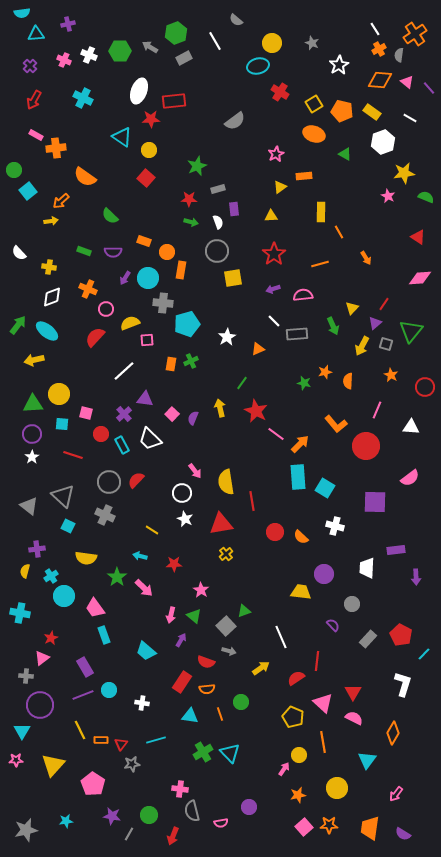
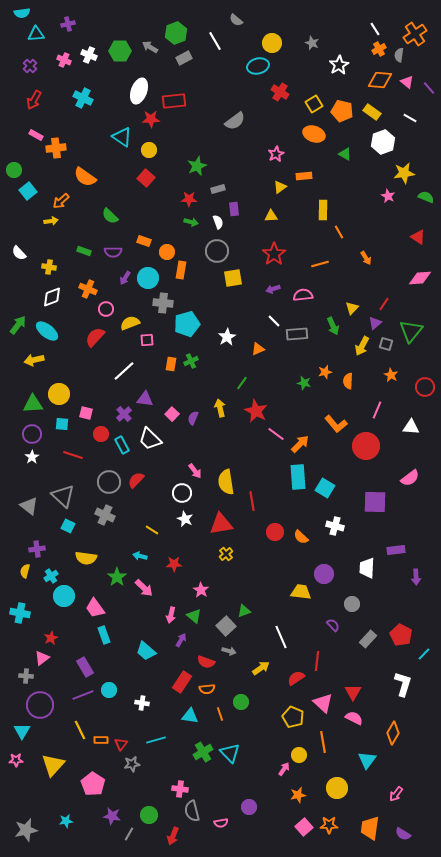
yellow rectangle at (321, 212): moved 2 px right, 2 px up
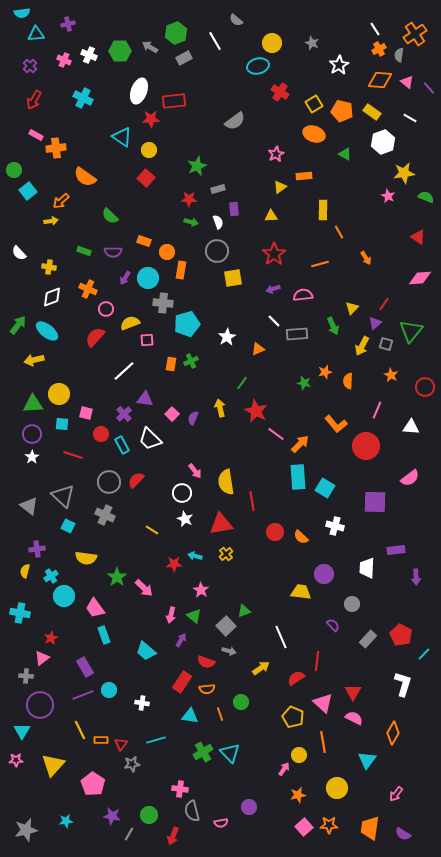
cyan arrow at (140, 556): moved 55 px right
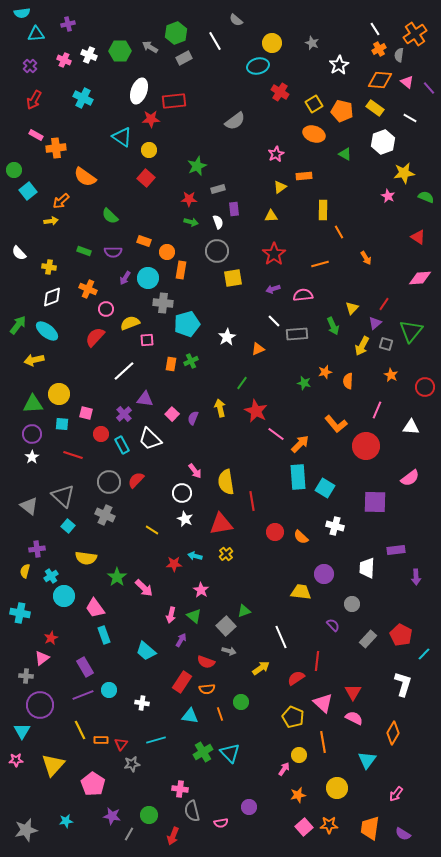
yellow rectangle at (372, 112): moved 3 px right, 4 px up
cyan square at (68, 526): rotated 16 degrees clockwise
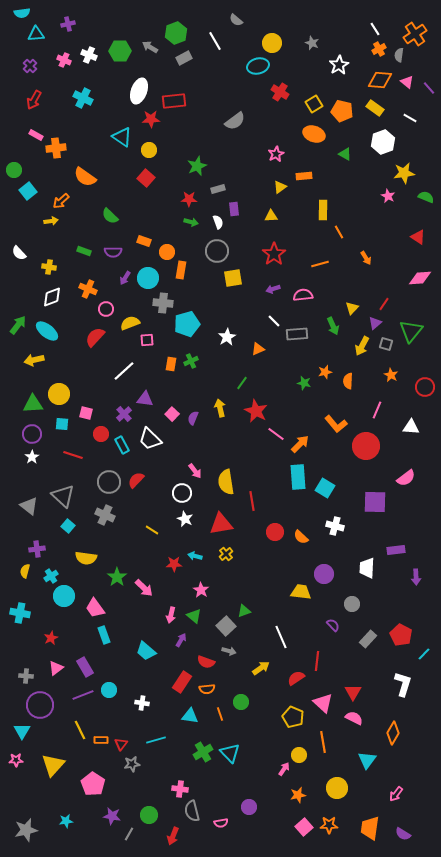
pink semicircle at (410, 478): moved 4 px left
pink triangle at (42, 658): moved 14 px right, 10 px down
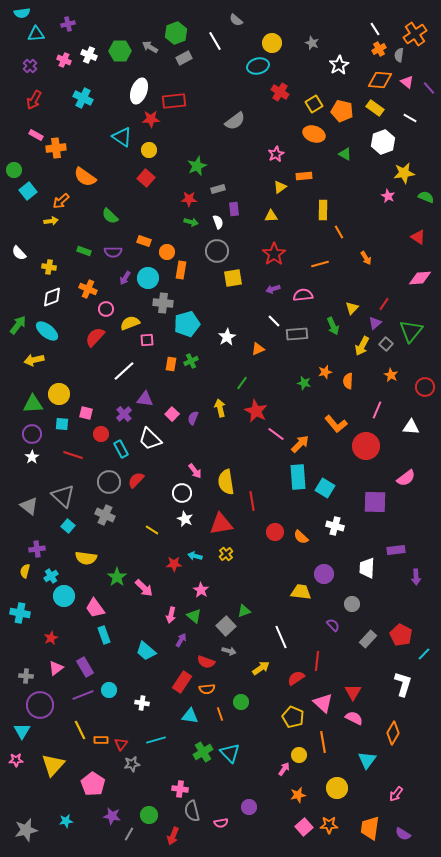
gray square at (386, 344): rotated 24 degrees clockwise
cyan rectangle at (122, 445): moved 1 px left, 4 px down
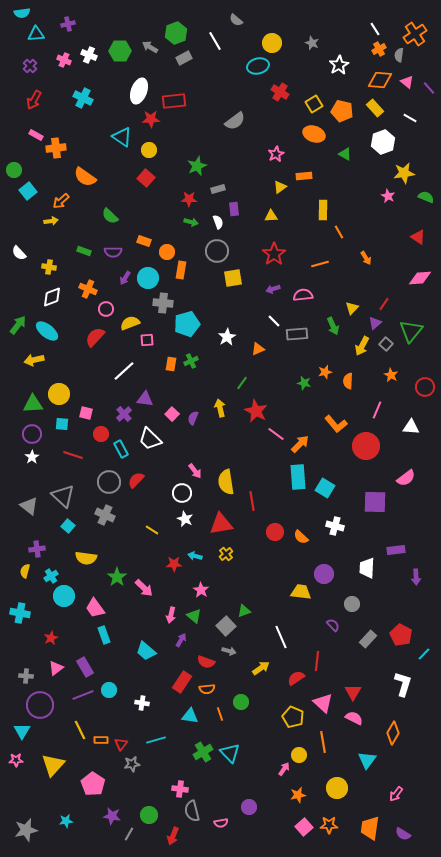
yellow rectangle at (375, 108): rotated 12 degrees clockwise
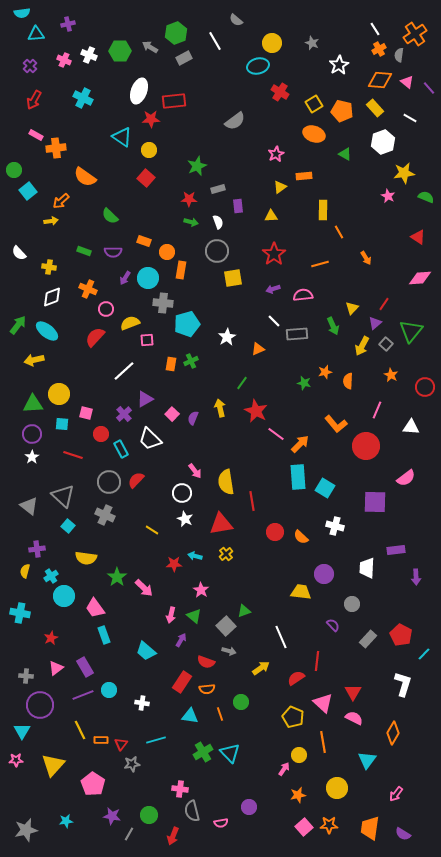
purple rectangle at (234, 209): moved 4 px right, 3 px up
purple triangle at (145, 399): rotated 36 degrees counterclockwise
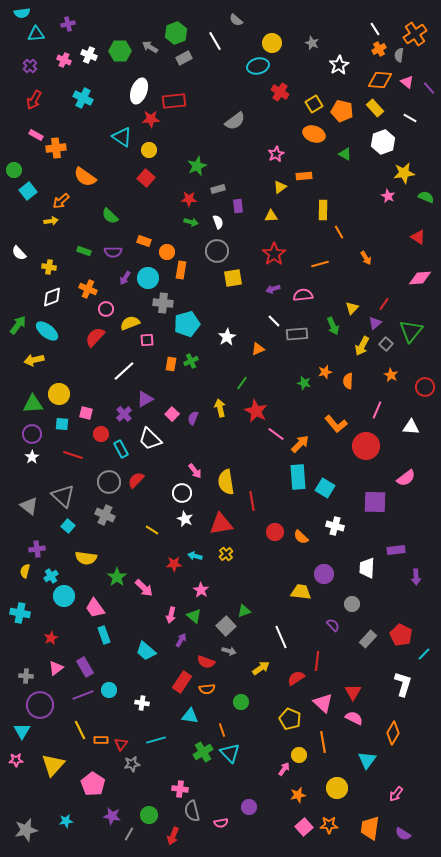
orange line at (220, 714): moved 2 px right, 16 px down
yellow pentagon at (293, 717): moved 3 px left, 2 px down
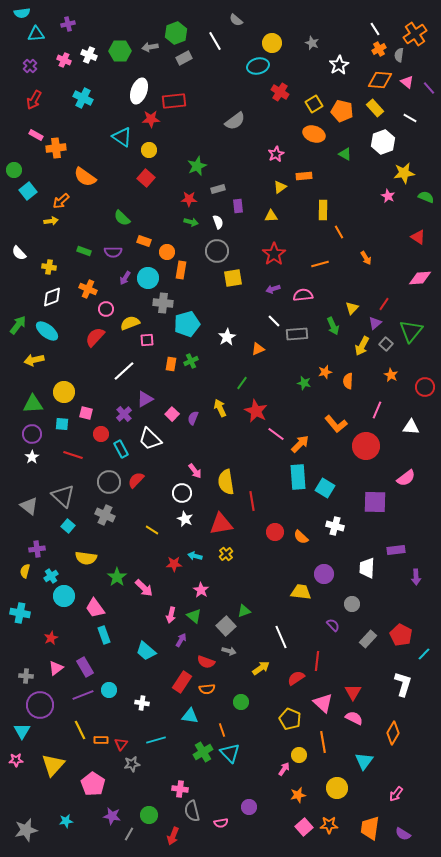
gray arrow at (150, 47): rotated 42 degrees counterclockwise
green semicircle at (110, 216): moved 12 px right, 2 px down
yellow circle at (59, 394): moved 5 px right, 2 px up
yellow arrow at (220, 408): rotated 12 degrees counterclockwise
cyan triangle at (367, 760): moved 3 px left, 1 px down
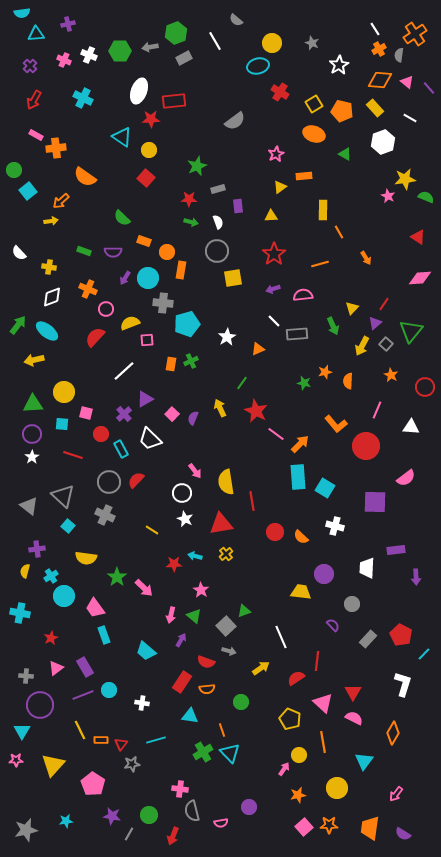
yellow star at (404, 173): moved 1 px right, 6 px down
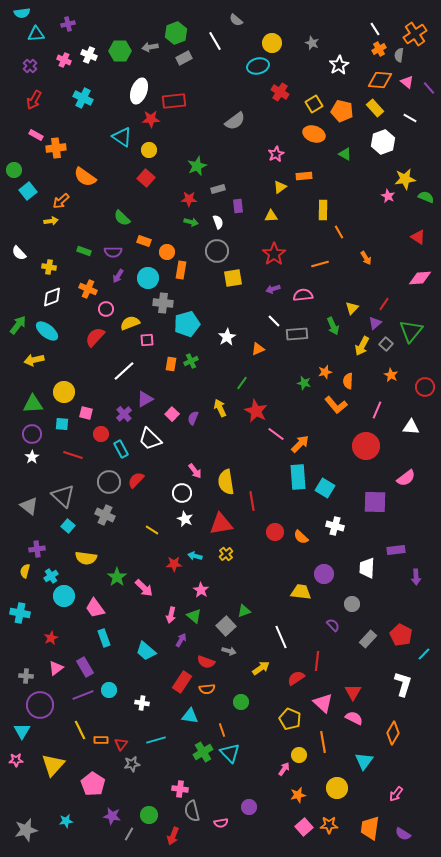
purple arrow at (125, 278): moved 7 px left, 2 px up
orange L-shape at (336, 424): moved 19 px up
cyan rectangle at (104, 635): moved 3 px down
